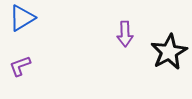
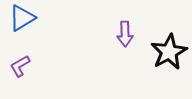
purple L-shape: rotated 10 degrees counterclockwise
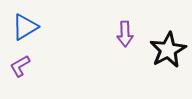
blue triangle: moved 3 px right, 9 px down
black star: moved 1 px left, 2 px up
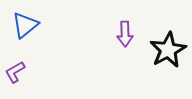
blue triangle: moved 2 px up; rotated 8 degrees counterclockwise
purple L-shape: moved 5 px left, 6 px down
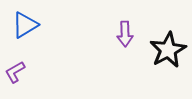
blue triangle: rotated 8 degrees clockwise
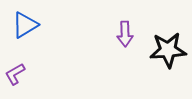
black star: rotated 24 degrees clockwise
purple L-shape: moved 2 px down
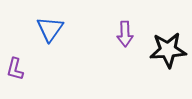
blue triangle: moved 25 px right, 4 px down; rotated 24 degrees counterclockwise
purple L-shape: moved 5 px up; rotated 45 degrees counterclockwise
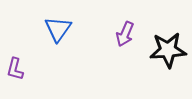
blue triangle: moved 8 px right
purple arrow: rotated 25 degrees clockwise
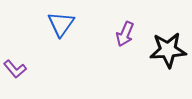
blue triangle: moved 3 px right, 5 px up
purple L-shape: rotated 55 degrees counterclockwise
